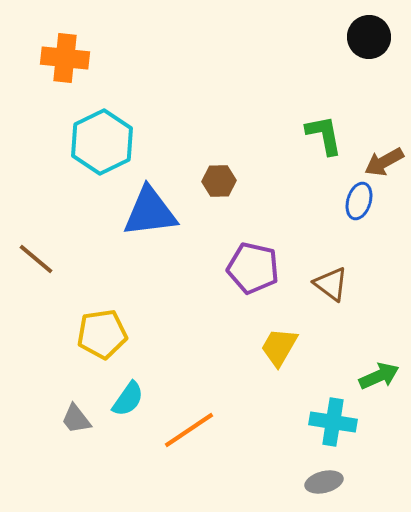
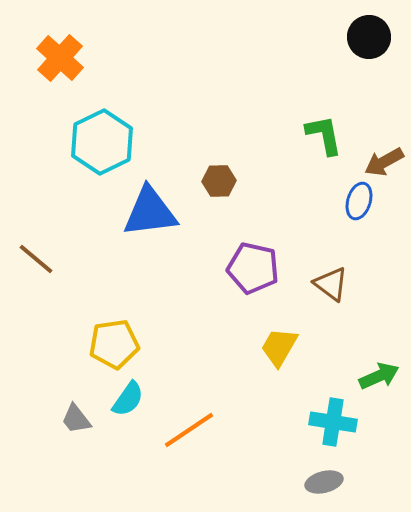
orange cross: moved 5 px left; rotated 36 degrees clockwise
yellow pentagon: moved 12 px right, 10 px down
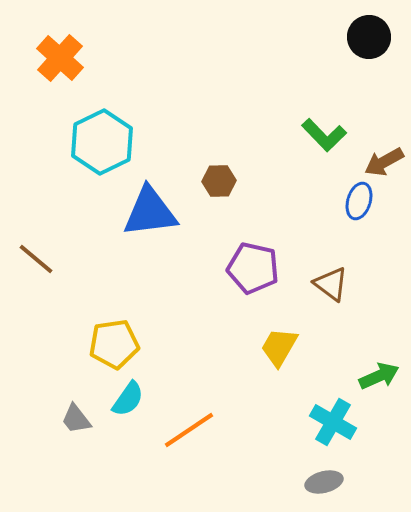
green L-shape: rotated 147 degrees clockwise
cyan cross: rotated 21 degrees clockwise
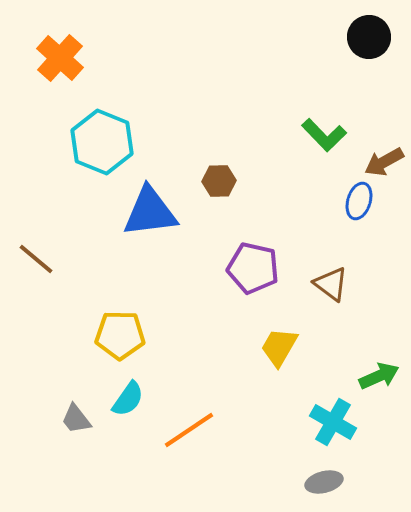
cyan hexagon: rotated 12 degrees counterclockwise
yellow pentagon: moved 6 px right, 9 px up; rotated 9 degrees clockwise
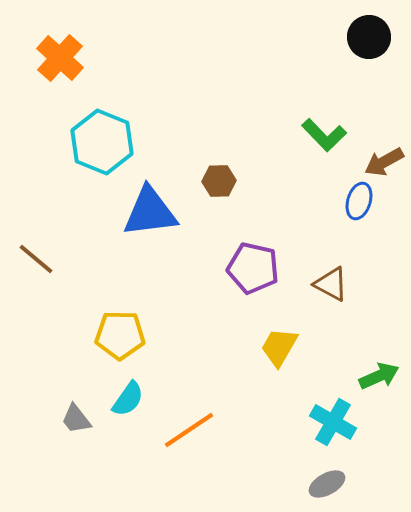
brown triangle: rotated 9 degrees counterclockwise
gray ellipse: moved 3 px right, 2 px down; rotated 15 degrees counterclockwise
